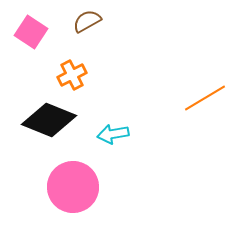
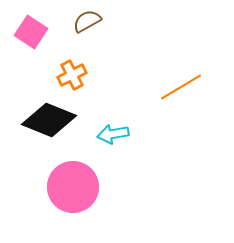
orange line: moved 24 px left, 11 px up
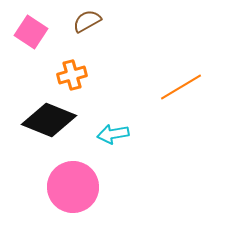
orange cross: rotated 12 degrees clockwise
